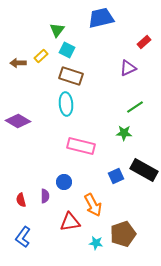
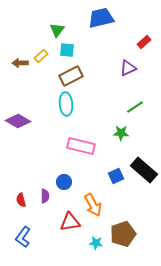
cyan square: rotated 21 degrees counterclockwise
brown arrow: moved 2 px right
brown rectangle: rotated 45 degrees counterclockwise
green star: moved 3 px left
black rectangle: rotated 12 degrees clockwise
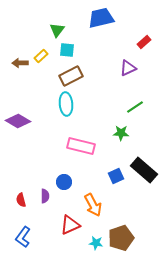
red triangle: moved 3 px down; rotated 15 degrees counterclockwise
brown pentagon: moved 2 px left, 4 px down
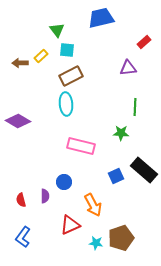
green triangle: rotated 14 degrees counterclockwise
purple triangle: rotated 18 degrees clockwise
green line: rotated 54 degrees counterclockwise
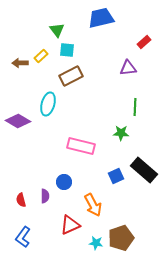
cyan ellipse: moved 18 px left; rotated 20 degrees clockwise
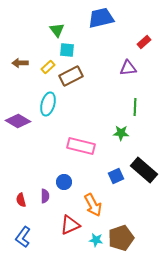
yellow rectangle: moved 7 px right, 11 px down
cyan star: moved 3 px up
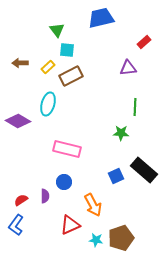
pink rectangle: moved 14 px left, 3 px down
red semicircle: rotated 72 degrees clockwise
blue L-shape: moved 7 px left, 12 px up
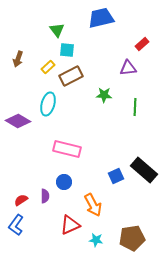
red rectangle: moved 2 px left, 2 px down
brown arrow: moved 2 px left, 4 px up; rotated 70 degrees counterclockwise
green star: moved 17 px left, 38 px up
brown pentagon: moved 11 px right; rotated 10 degrees clockwise
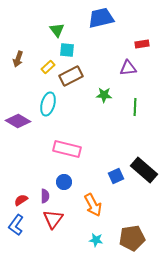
red rectangle: rotated 32 degrees clockwise
red triangle: moved 17 px left, 6 px up; rotated 30 degrees counterclockwise
